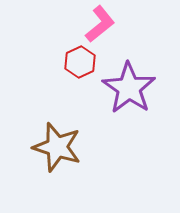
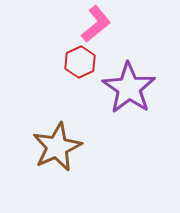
pink L-shape: moved 4 px left
brown star: rotated 30 degrees clockwise
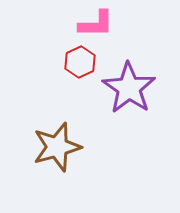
pink L-shape: rotated 39 degrees clockwise
brown star: rotated 9 degrees clockwise
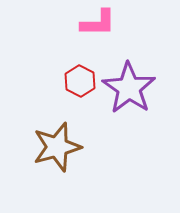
pink L-shape: moved 2 px right, 1 px up
red hexagon: moved 19 px down; rotated 8 degrees counterclockwise
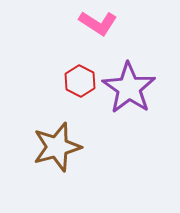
pink L-shape: rotated 33 degrees clockwise
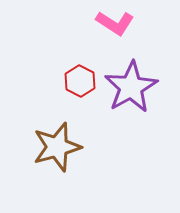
pink L-shape: moved 17 px right
purple star: moved 2 px right, 1 px up; rotated 8 degrees clockwise
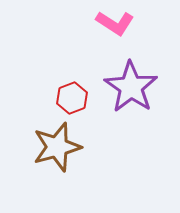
red hexagon: moved 8 px left, 17 px down; rotated 12 degrees clockwise
purple star: rotated 8 degrees counterclockwise
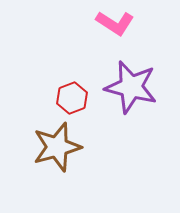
purple star: rotated 20 degrees counterclockwise
